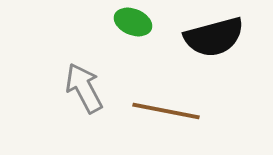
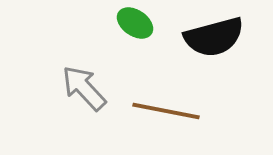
green ellipse: moved 2 px right, 1 px down; rotated 12 degrees clockwise
gray arrow: rotated 15 degrees counterclockwise
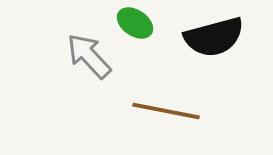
gray arrow: moved 5 px right, 32 px up
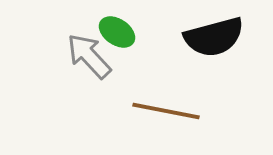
green ellipse: moved 18 px left, 9 px down
